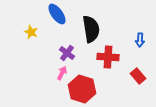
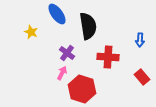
black semicircle: moved 3 px left, 3 px up
red rectangle: moved 4 px right, 1 px down
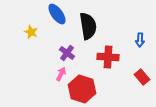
pink arrow: moved 1 px left, 1 px down
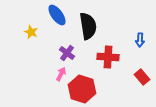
blue ellipse: moved 1 px down
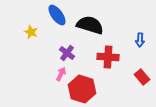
black semicircle: moved 2 px right, 1 px up; rotated 64 degrees counterclockwise
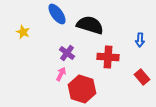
blue ellipse: moved 1 px up
yellow star: moved 8 px left
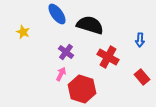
purple cross: moved 1 px left, 1 px up
red cross: rotated 25 degrees clockwise
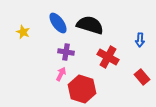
blue ellipse: moved 1 px right, 9 px down
purple cross: rotated 28 degrees counterclockwise
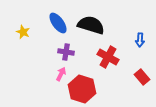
black semicircle: moved 1 px right
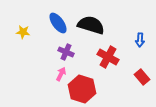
yellow star: rotated 16 degrees counterclockwise
purple cross: rotated 14 degrees clockwise
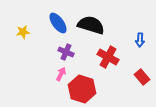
yellow star: rotated 16 degrees counterclockwise
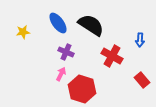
black semicircle: rotated 16 degrees clockwise
red cross: moved 4 px right, 1 px up
red rectangle: moved 3 px down
